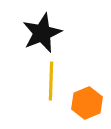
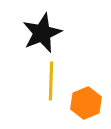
orange hexagon: moved 1 px left
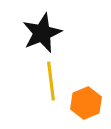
yellow line: rotated 9 degrees counterclockwise
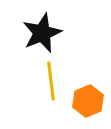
orange hexagon: moved 2 px right, 2 px up
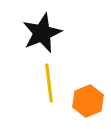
yellow line: moved 2 px left, 2 px down
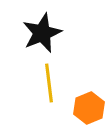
orange hexagon: moved 1 px right, 7 px down
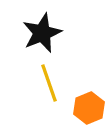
yellow line: rotated 12 degrees counterclockwise
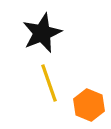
orange hexagon: moved 3 px up; rotated 16 degrees counterclockwise
